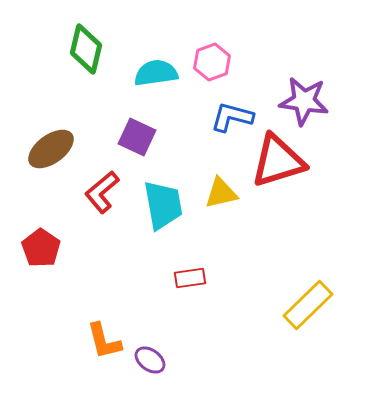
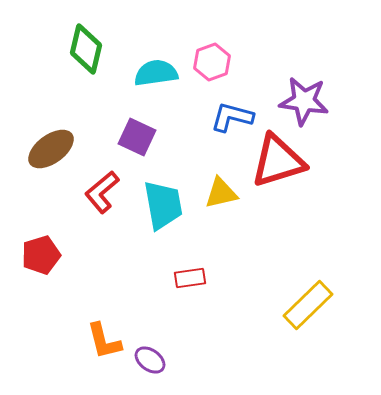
red pentagon: moved 7 px down; rotated 21 degrees clockwise
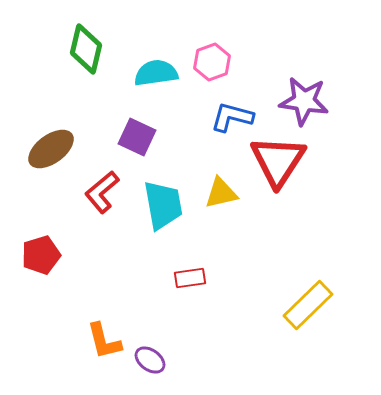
red triangle: rotated 40 degrees counterclockwise
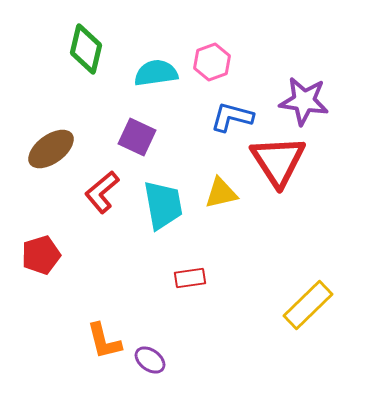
red triangle: rotated 6 degrees counterclockwise
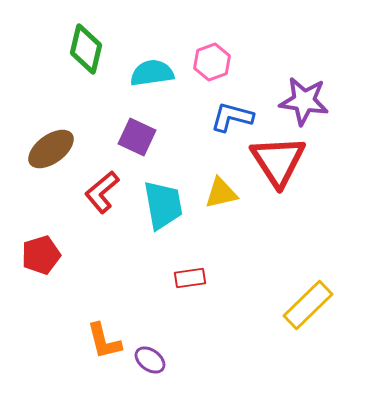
cyan semicircle: moved 4 px left
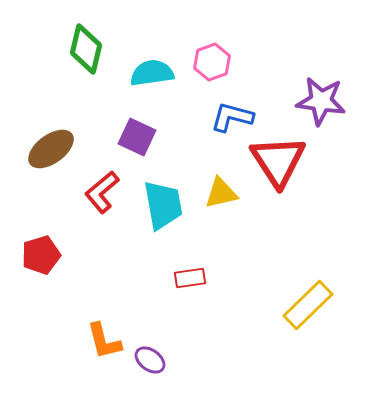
purple star: moved 17 px right
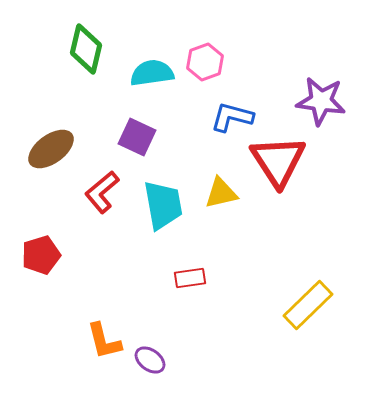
pink hexagon: moved 7 px left
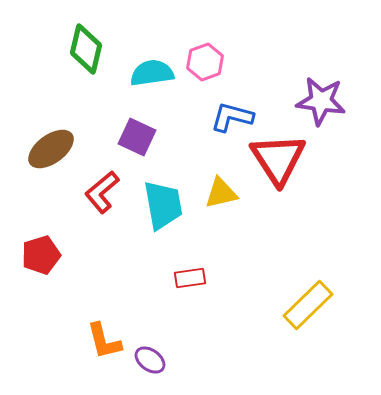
red triangle: moved 2 px up
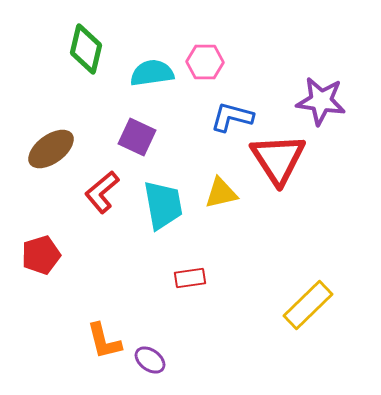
pink hexagon: rotated 21 degrees clockwise
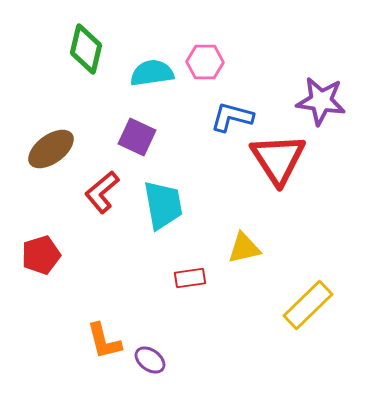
yellow triangle: moved 23 px right, 55 px down
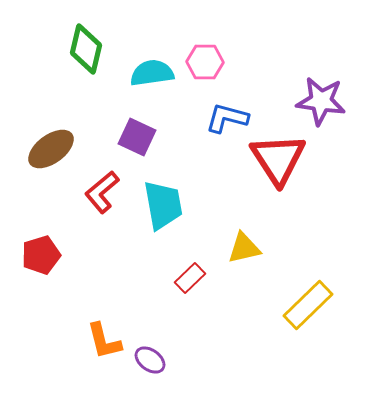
blue L-shape: moved 5 px left, 1 px down
red rectangle: rotated 36 degrees counterclockwise
